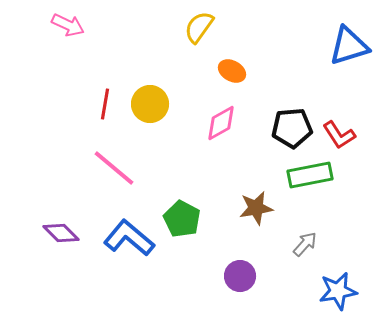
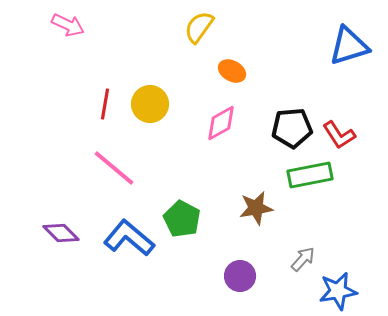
gray arrow: moved 2 px left, 15 px down
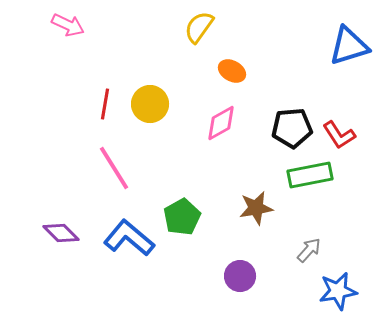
pink line: rotated 18 degrees clockwise
green pentagon: moved 2 px up; rotated 15 degrees clockwise
gray arrow: moved 6 px right, 9 px up
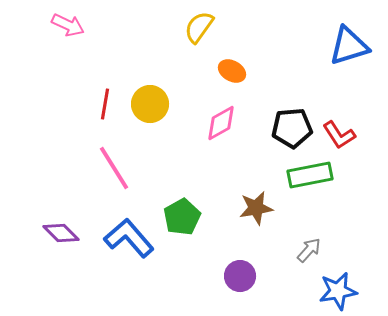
blue L-shape: rotated 9 degrees clockwise
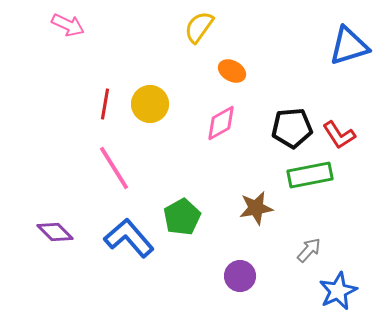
purple diamond: moved 6 px left, 1 px up
blue star: rotated 15 degrees counterclockwise
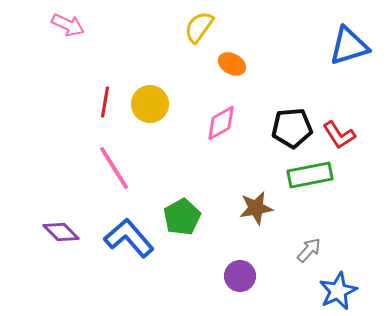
orange ellipse: moved 7 px up
red line: moved 2 px up
purple diamond: moved 6 px right
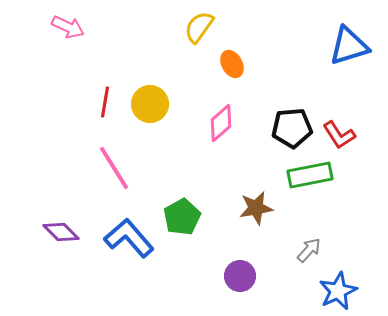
pink arrow: moved 2 px down
orange ellipse: rotated 32 degrees clockwise
pink diamond: rotated 12 degrees counterclockwise
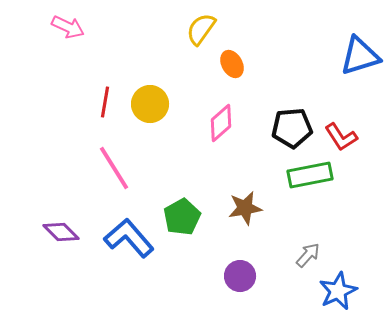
yellow semicircle: moved 2 px right, 2 px down
blue triangle: moved 11 px right, 10 px down
red L-shape: moved 2 px right, 2 px down
brown star: moved 11 px left
gray arrow: moved 1 px left, 5 px down
